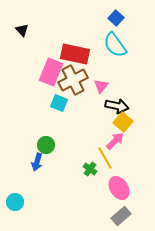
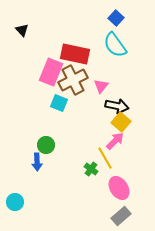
yellow square: moved 2 px left
blue arrow: rotated 18 degrees counterclockwise
green cross: moved 1 px right
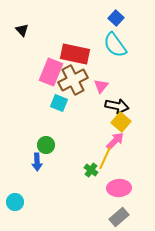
yellow line: rotated 55 degrees clockwise
green cross: moved 1 px down
pink ellipse: rotated 60 degrees counterclockwise
gray rectangle: moved 2 px left, 1 px down
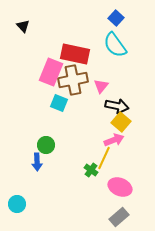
black triangle: moved 1 px right, 4 px up
brown cross: rotated 16 degrees clockwise
pink arrow: moved 1 px left, 1 px up; rotated 24 degrees clockwise
yellow line: moved 1 px left
pink ellipse: moved 1 px right, 1 px up; rotated 25 degrees clockwise
cyan circle: moved 2 px right, 2 px down
